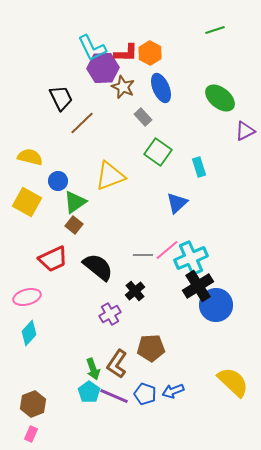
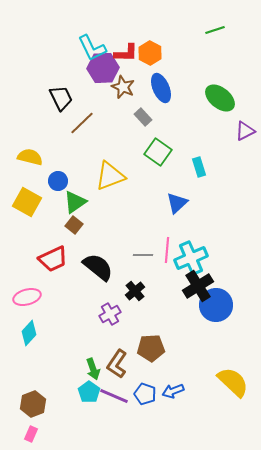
pink line at (167, 250): rotated 45 degrees counterclockwise
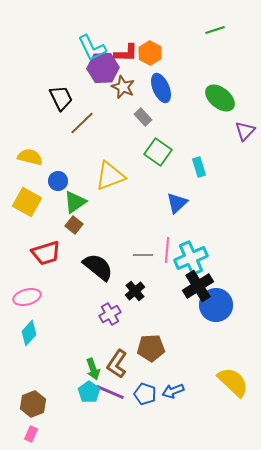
purple triangle at (245, 131): rotated 20 degrees counterclockwise
red trapezoid at (53, 259): moved 7 px left, 6 px up; rotated 8 degrees clockwise
purple line at (114, 396): moved 4 px left, 4 px up
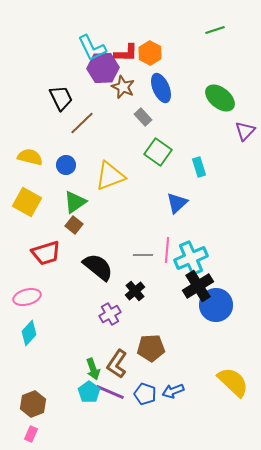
blue circle at (58, 181): moved 8 px right, 16 px up
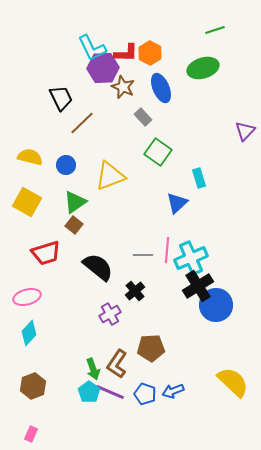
green ellipse at (220, 98): moved 17 px left, 30 px up; rotated 56 degrees counterclockwise
cyan rectangle at (199, 167): moved 11 px down
brown hexagon at (33, 404): moved 18 px up
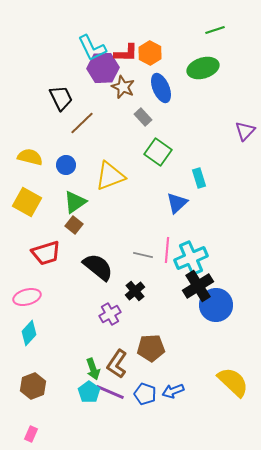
gray line at (143, 255): rotated 12 degrees clockwise
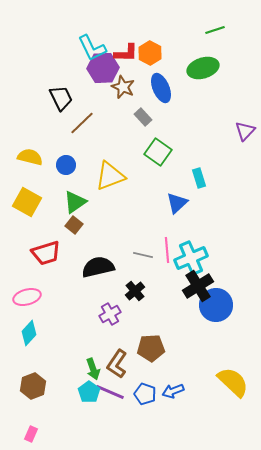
pink line at (167, 250): rotated 10 degrees counterclockwise
black semicircle at (98, 267): rotated 52 degrees counterclockwise
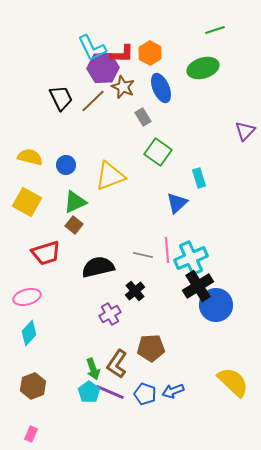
red L-shape at (126, 53): moved 4 px left, 1 px down
gray rectangle at (143, 117): rotated 12 degrees clockwise
brown line at (82, 123): moved 11 px right, 22 px up
green triangle at (75, 202): rotated 10 degrees clockwise
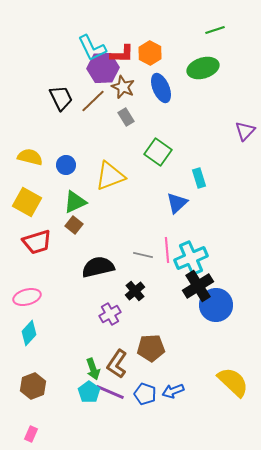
gray rectangle at (143, 117): moved 17 px left
red trapezoid at (46, 253): moved 9 px left, 11 px up
